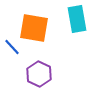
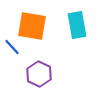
cyan rectangle: moved 6 px down
orange square: moved 2 px left, 2 px up
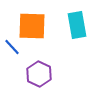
orange square: rotated 8 degrees counterclockwise
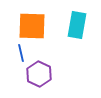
cyan rectangle: rotated 20 degrees clockwise
blue line: moved 9 px right, 6 px down; rotated 30 degrees clockwise
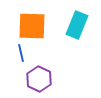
cyan rectangle: rotated 12 degrees clockwise
purple hexagon: moved 5 px down
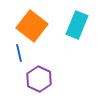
orange square: rotated 36 degrees clockwise
blue line: moved 2 px left
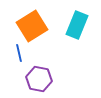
orange square: rotated 20 degrees clockwise
purple hexagon: rotated 15 degrees counterclockwise
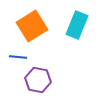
blue line: moved 1 px left, 4 px down; rotated 72 degrees counterclockwise
purple hexagon: moved 1 px left, 1 px down
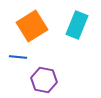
purple hexagon: moved 6 px right
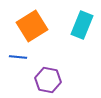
cyan rectangle: moved 5 px right
purple hexagon: moved 4 px right
